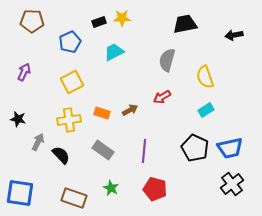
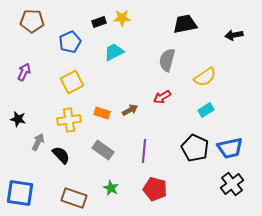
yellow semicircle: rotated 105 degrees counterclockwise
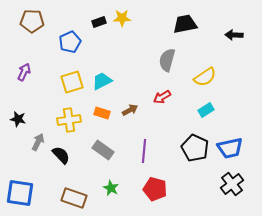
black arrow: rotated 12 degrees clockwise
cyan trapezoid: moved 12 px left, 29 px down
yellow square: rotated 10 degrees clockwise
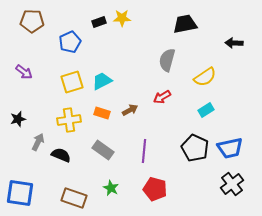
black arrow: moved 8 px down
purple arrow: rotated 102 degrees clockwise
black star: rotated 28 degrees counterclockwise
black semicircle: rotated 24 degrees counterclockwise
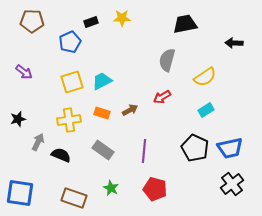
black rectangle: moved 8 px left
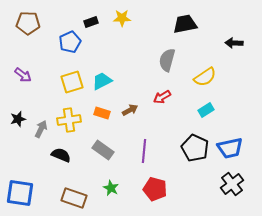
brown pentagon: moved 4 px left, 2 px down
purple arrow: moved 1 px left, 3 px down
gray arrow: moved 3 px right, 13 px up
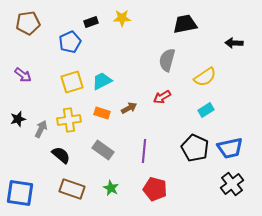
brown pentagon: rotated 10 degrees counterclockwise
brown arrow: moved 1 px left, 2 px up
black semicircle: rotated 18 degrees clockwise
brown rectangle: moved 2 px left, 9 px up
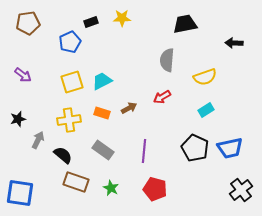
gray semicircle: rotated 10 degrees counterclockwise
yellow semicircle: rotated 15 degrees clockwise
gray arrow: moved 3 px left, 11 px down
black semicircle: moved 2 px right
black cross: moved 9 px right, 6 px down
brown rectangle: moved 4 px right, 7 px up
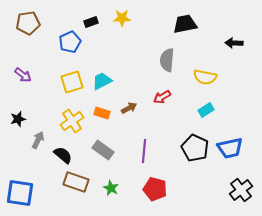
yellow semicircle: rotated 30 degrees clockwise
yellow cross: moved 3 px right, 1 px down; rotated 25 degrees counterclockwise
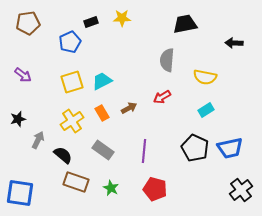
orange rectangle: rotated 42 degrees clockwise
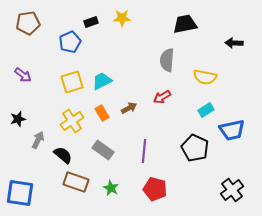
blue trapezoid: moved 2 px right, 18 px up
black cross: moved 9 px left
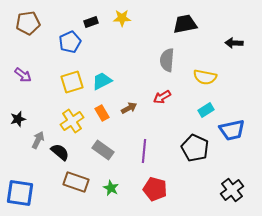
black semicircle: moved 3 px left, 3 px up
